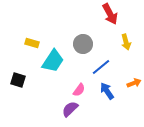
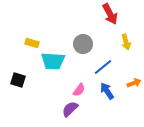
cyan trapezoid: rotated 60 degrees clockwise
blue line: moved 2 px right
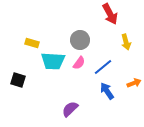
gray circle: moved 3 px left, 4 px up
pink semicircle: moved 27 px up
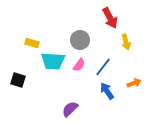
red arrow: moved 4 px down
pink semicircle: moved 2 px down
blue line: rotated 12 degrees counterclockwise
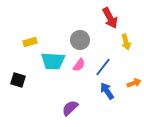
yellow rectangle: moved 2 px left, 1 px up; rotated 32 degrees counterclockwise
purple semicircle: moved 1 px up
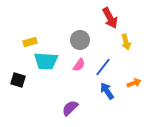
cyan trapezoid: moved 7 px left
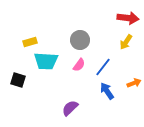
red arrow: moved 18 px right; rotated 55 degrees counterclockwise
yellow arrow: rotated 49 degrees clockwise
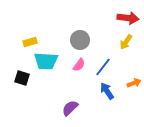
black square: moved 4 px right, 2 px up
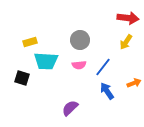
pink semicircle: rotated 48 degrees clockwise
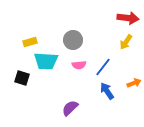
gray circle: moved 7 px left
